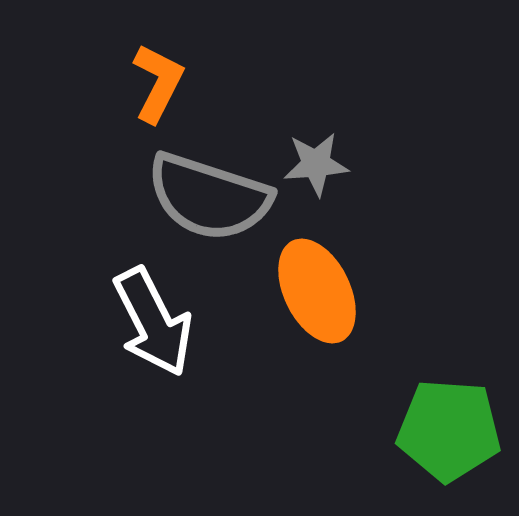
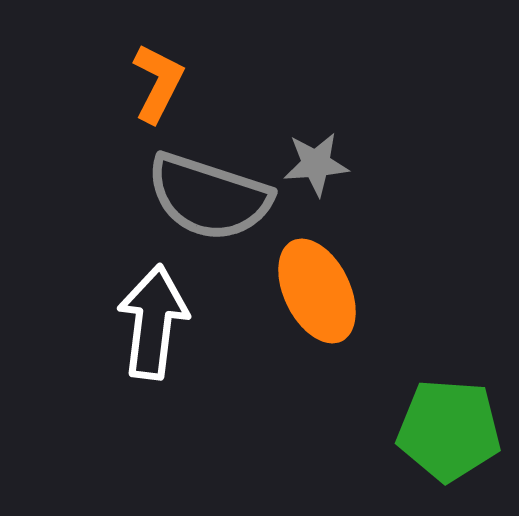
white arrow: rotated 146 degrees counterclockwise
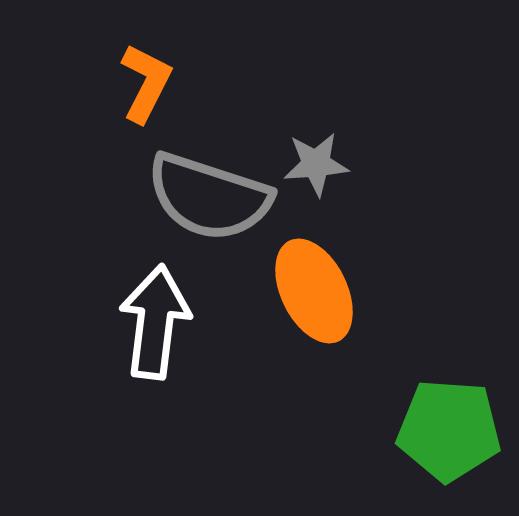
orange L-shape: moved 12 px left
orange ellipse: moved 3 px left
white arrow: moved 2 px right
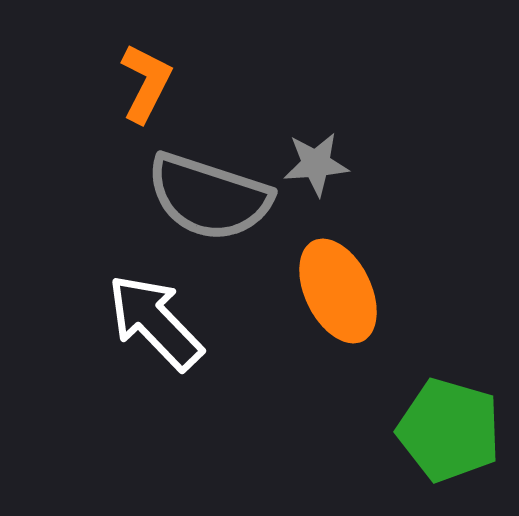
orange ellipse: moved 24 px right
white arrow: rotated 51 degrees counterclockwise
green pentagon: rotated 12 degrees clockwise
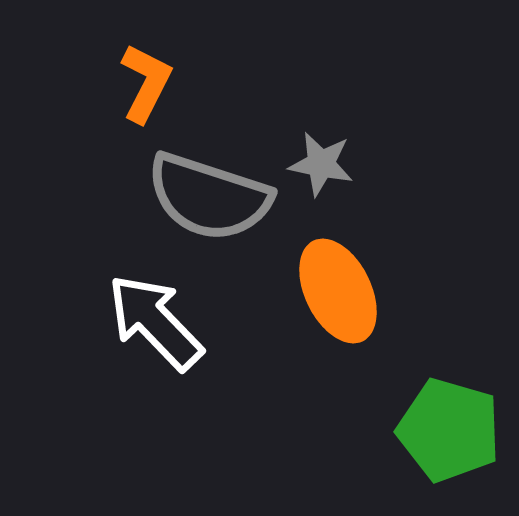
gray star: moved 5 px right; rotated 16 degrees clockwise
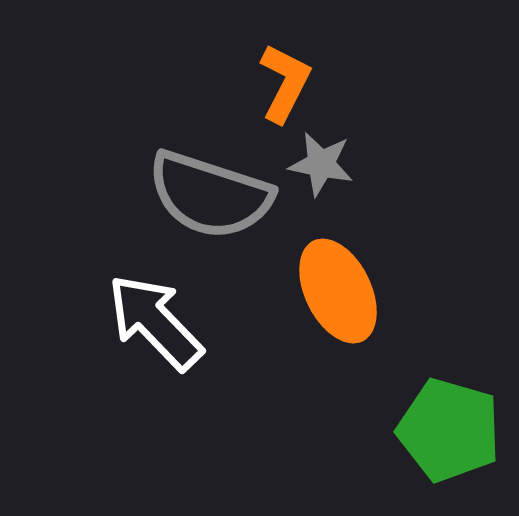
orange L-shape: moved 139 px right
gray semicircle: moved 1 px right, 2 px up
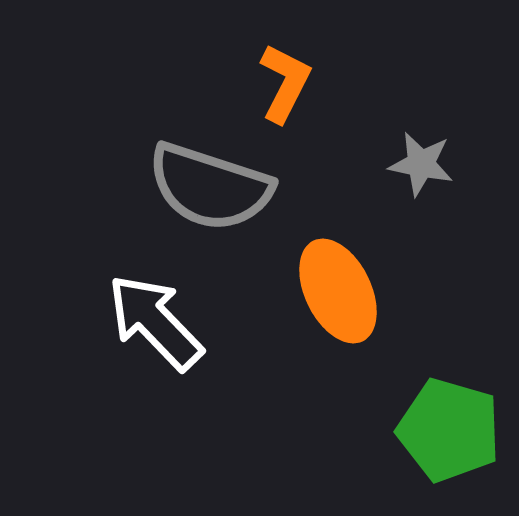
gray star: moved 100 px right
gray semicircle: moved 8 px up
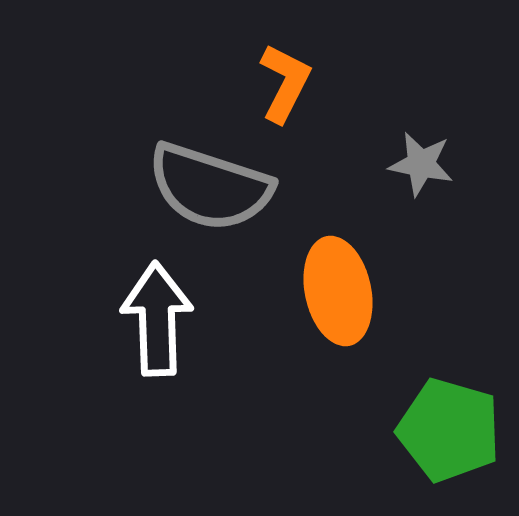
orange ellipse: rotated 14 degrees clockwise
white arrow: moved 2 px right, 3 px up; rotated 42 degrees clockwise
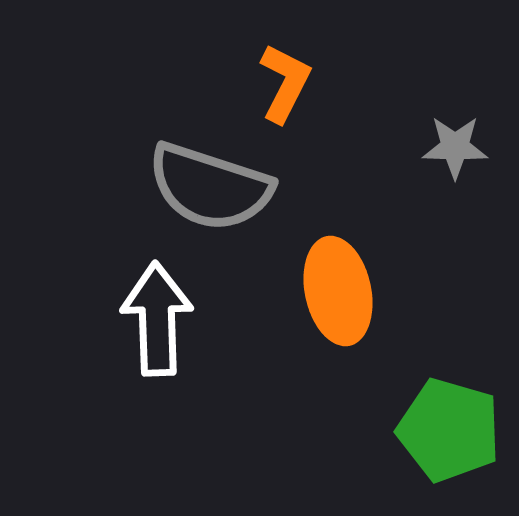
gray star: moved 34 px right, 17 px up; rotated 10 degrees counterclockwise
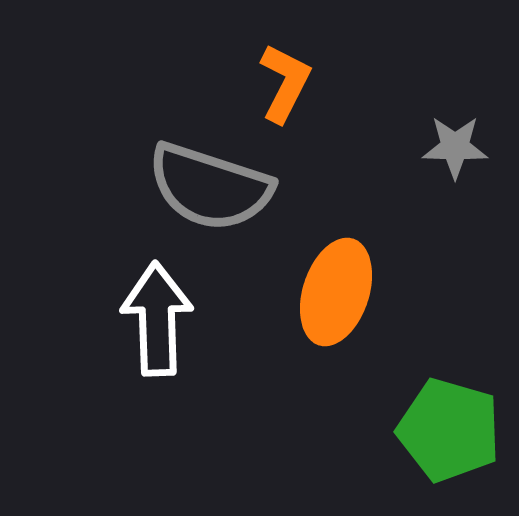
orange ellipse: moved 2 px left, 1 px down; rotated 30 degrees clockwise
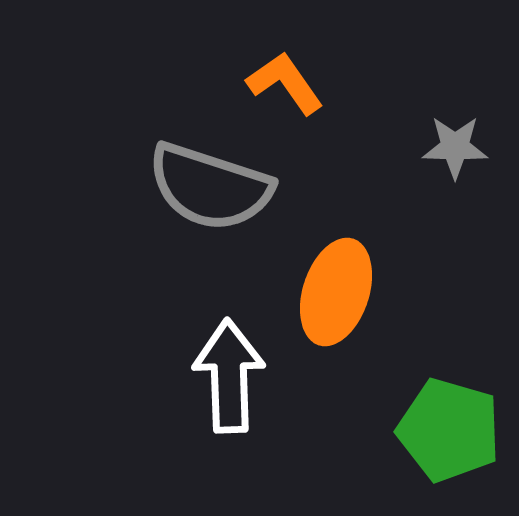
orange L-shape: rotated 62 degrees counterclockwise
white arrow: moved 72 px right, 57 px down
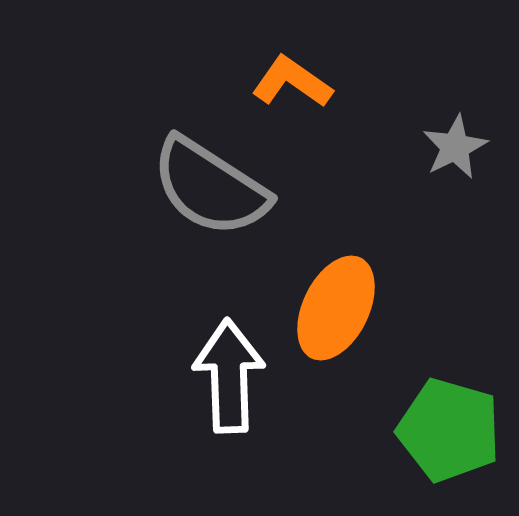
orange L-shape: moved 7 px right, 1 px up; rotated 20 degrees counterclockwise
gray star: rotated 28 degrees counterclockwise
gray semicircle: rotated 15 degrees clockwise
orange ellipse: moved 16 px down; rotated 8 degrees clockwise
